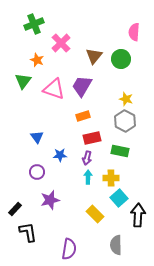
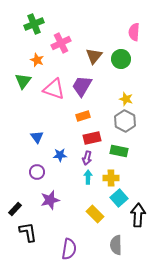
pink cross: rotated 18 degrees clockwise
green rectangle: moved 1 px left
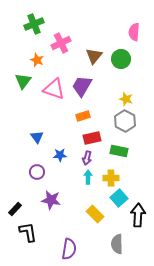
purple star: moved 1 px right; rotated 24 degrees clockwise
gray semicircle: moved 1 px right, 1 px up
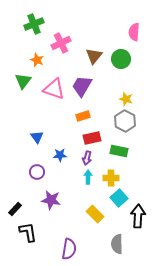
black arrow: moved 1 px down
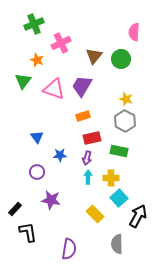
black arrow: rotated 25 degrees clockwise
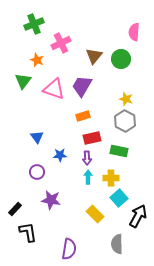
purple arrow: rotated 16 degrees counterclockwise
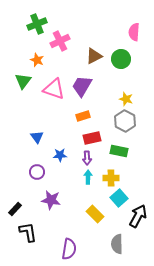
green cross: moved 3 px right
pink cross: moved 1 px left, 2 px up
brown triangle: rotated 24 degrees clockwise
